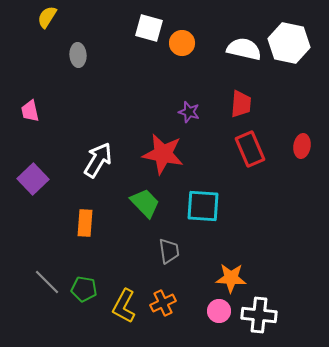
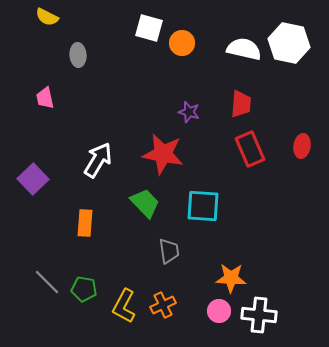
yellow semicircle: rotated 95 degrees counterclockwise
pink trapezoid: moved 15 px right, 13 px up
orange cross: moved 2 px down
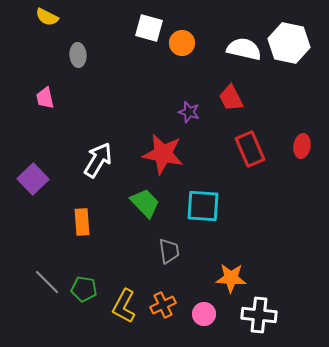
red trapezoid: moved 10 px left, 6 px up; rotated 148 degrees clockwise
orange rectangle: moved 3 px left, 1 px up; rotated 8 degrees counterclockwise
pink circle: moved 15 px left, 3 px down
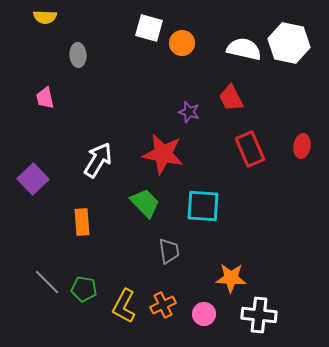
yellow semicircle: moved 2 px left; rotated 25 degrees counterclockwise
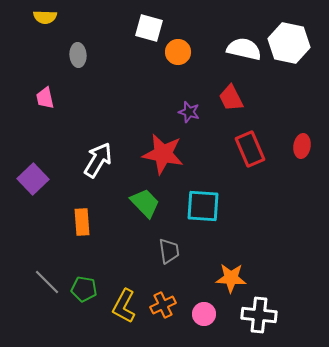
orange circle: moved 4 px left, 9 px down
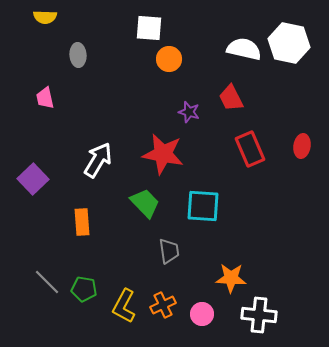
white square: rotated 12 degrees counterclockwise
orange circle: moved 9 px left, 7 px down
pink circle: moved 2 px left
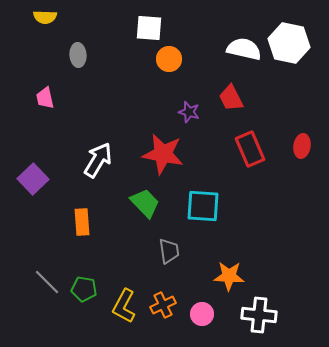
orange star: moved 2 px left, 2 px up
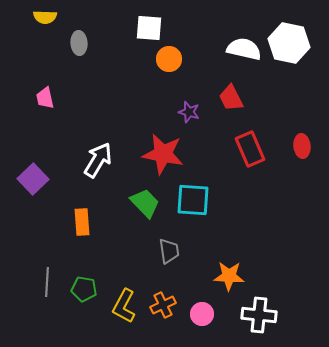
gray ellipse: moved 1 px right, 12 px up
red ellipse: rotated 15 degrees counterclockwise
cyan square: moved 10 px left, 6 px up
gray line: rotated 48 degrees clockwise
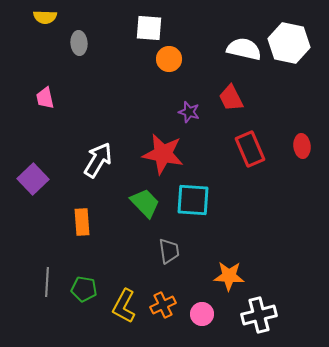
white cross: rotated 20 degrees counterclockwise
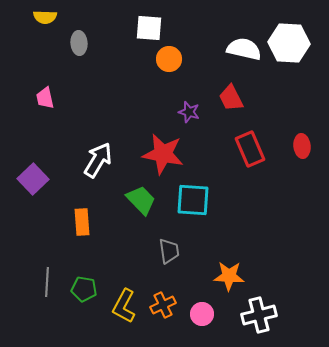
white hexagon: rotated 9 degrees counterclockwise
green trapezoid: moved 4 px left, 3 px up
